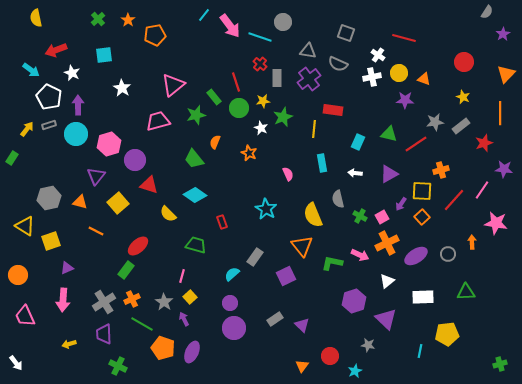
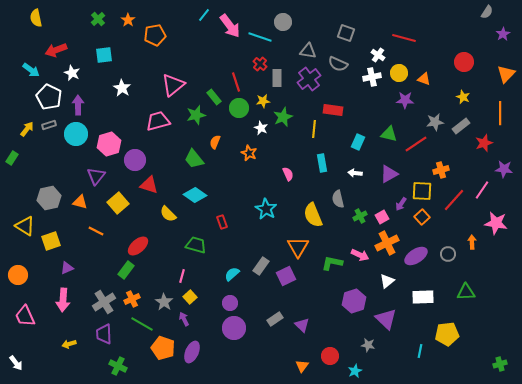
green cross at (360, 216): rotated 32 degrees clockwise
orange triangle at (302, 246): moved 4 px left, 1 px down; rotated 10 degrees clockwise
gray rectangle at (255, 257): moved 6 px right, 9 px down
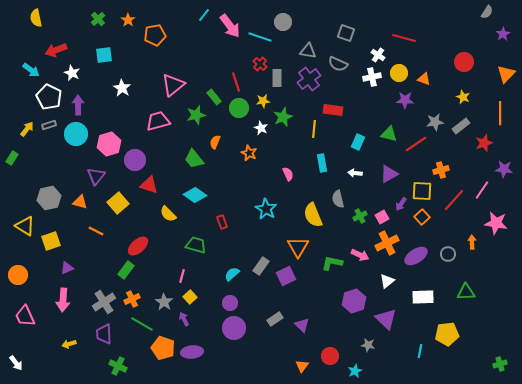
purple ellipse at (192, 352): rotated 60 degrees clockwise
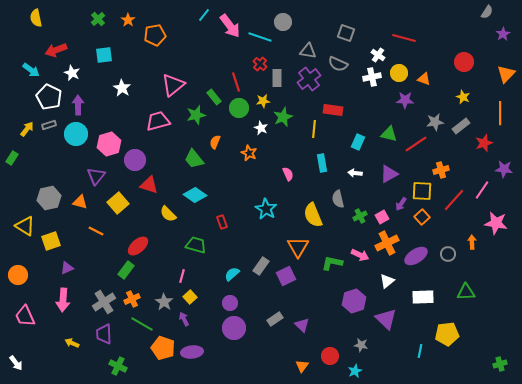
yellow arrow at (69, 344): moved 3 px right, 1 px up; rotated 40 degrees clockwise
gray star at (368, 345): moved 7 px left
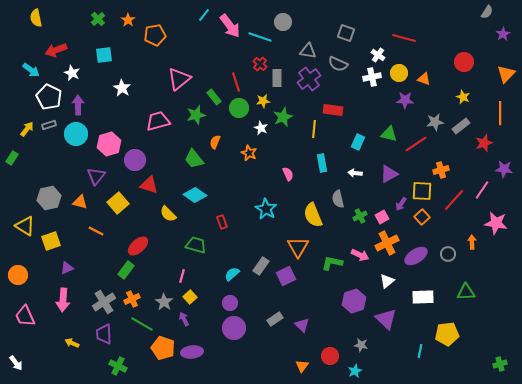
pink triangle at (173, 85): moved 6 px right, 6 px up
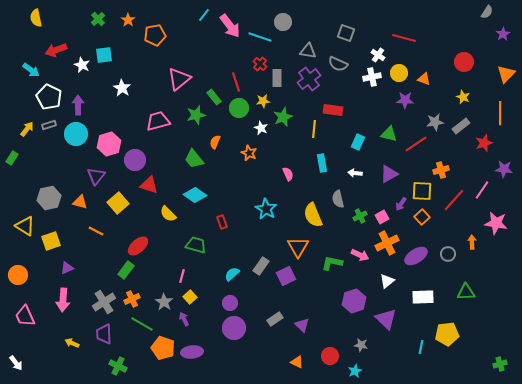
white star at (72, 73): moved 10 px right, 8 px up
cyan line at (420, 351): moved 1 px right, 4 px up
orange triangle at (302, 366): moved 5 px left, 4 px up; rotated 40 degrees counterclockwise
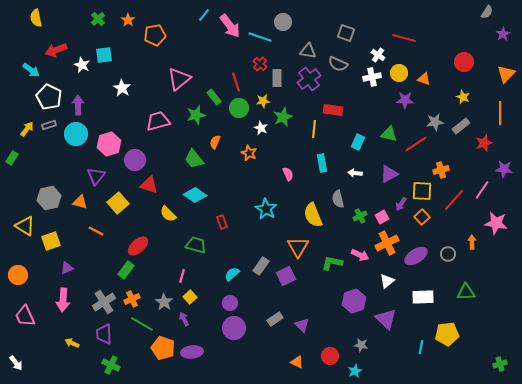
green cross at (118, 366): moved 7 px left, 1 px up
